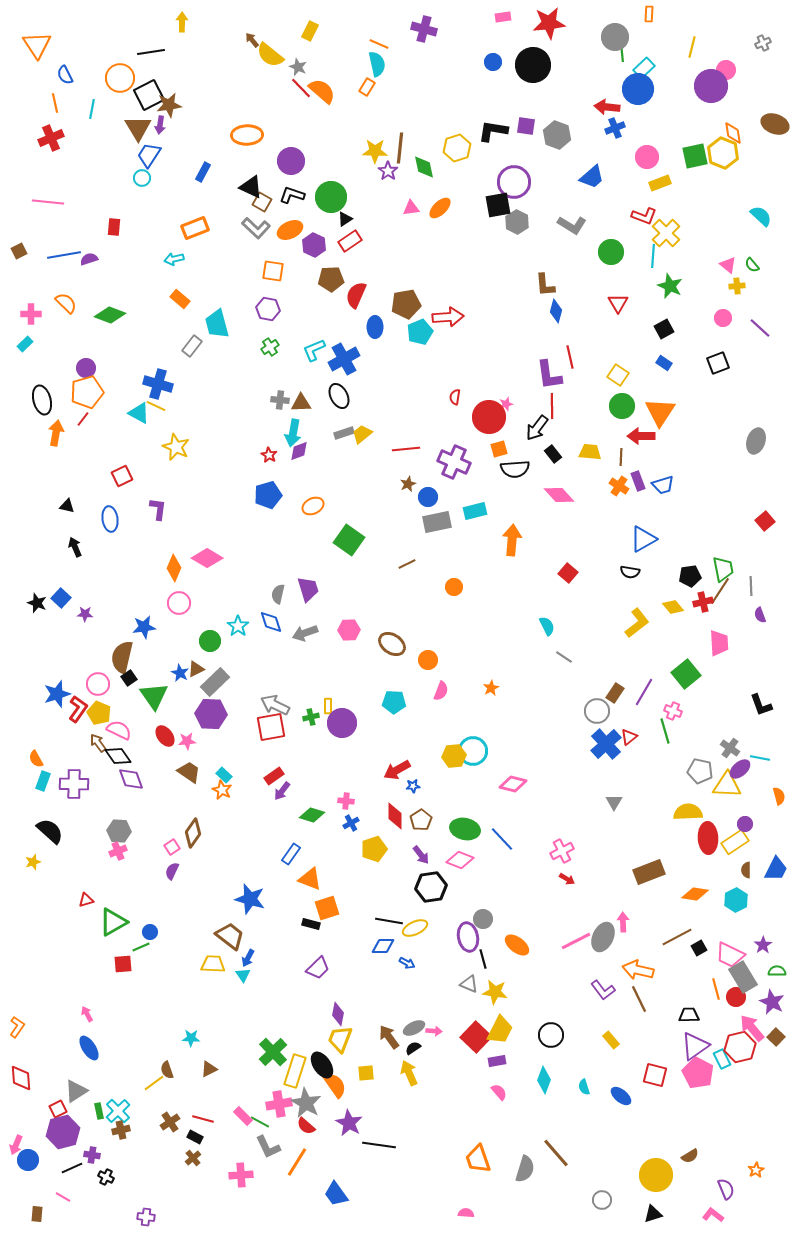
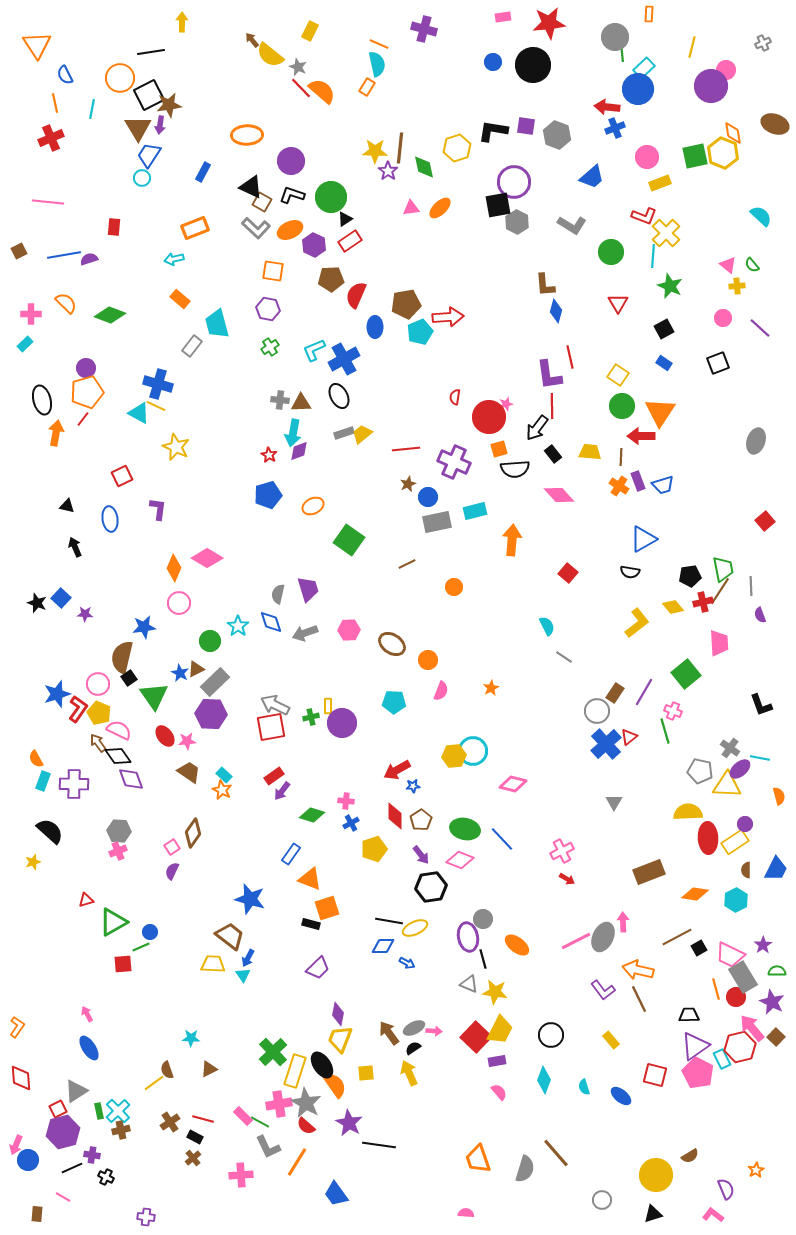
brown arrow at (389, 1037): moved 4 px up
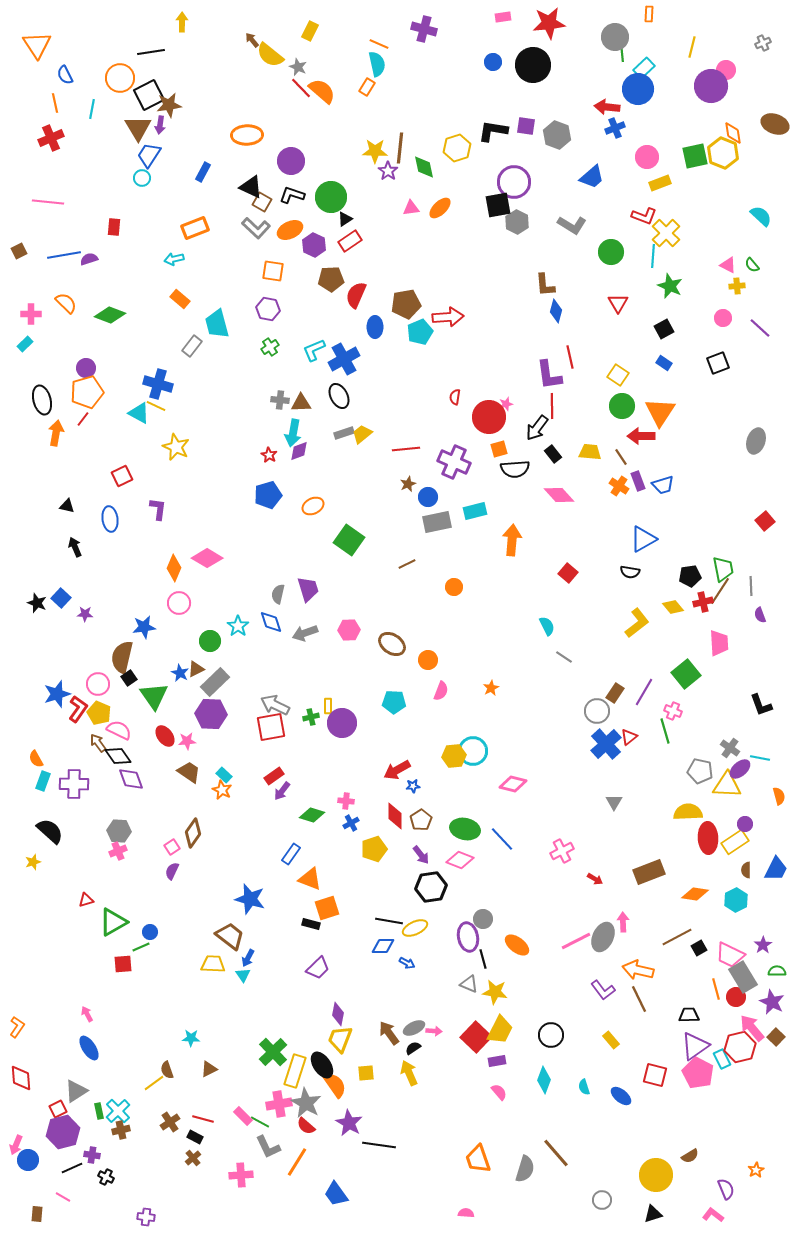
pink triangle at (728, 265): rotated 12 degrees counterclockwise
brown line at (621, 457): rotated 36 degrees counterclockwise
red arrow at (567, 879): moved 28 px right
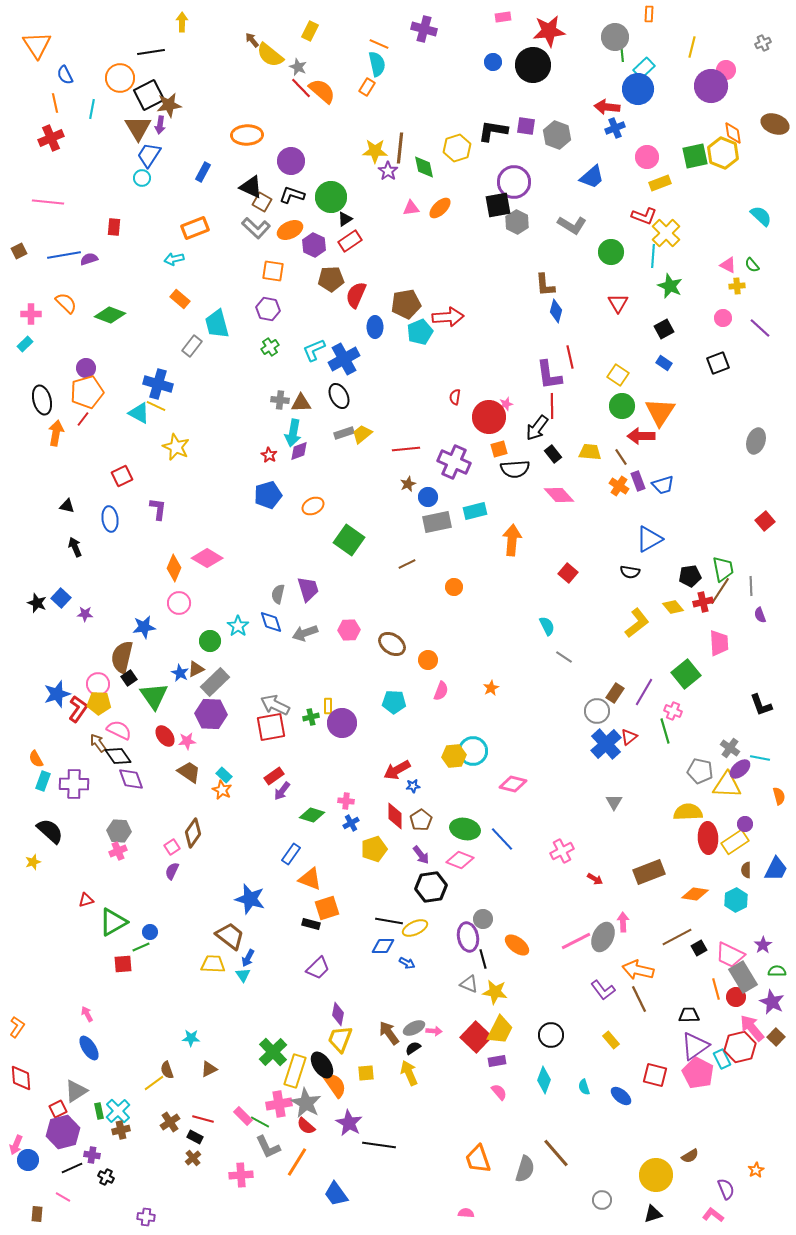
red star at (549, 23): moved 8 px down
blue triangle at (643, 539): moved 6 px right
yellow pentagon at (99, 713): moved 10 px up; rotated 20 degrees counterclockwise
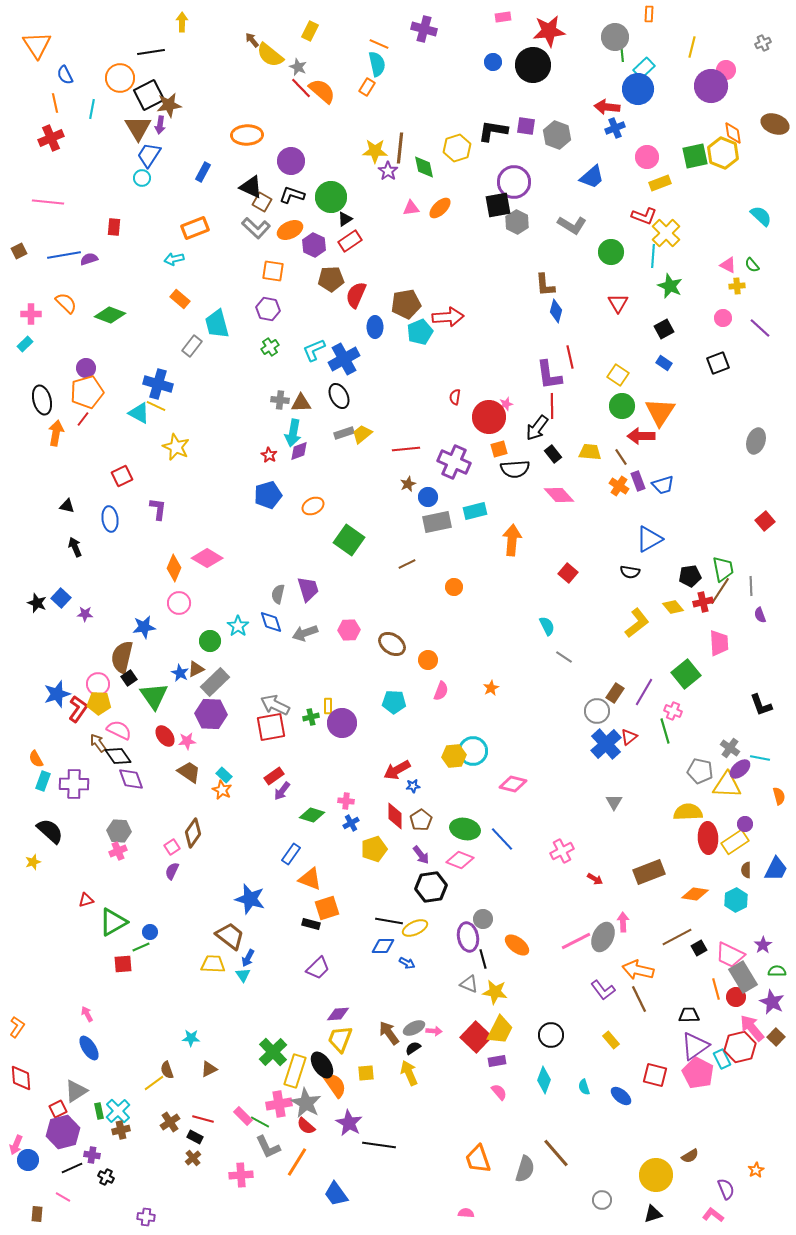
purple diamond at (338, 1014): rotated 75 degrees clockwise
